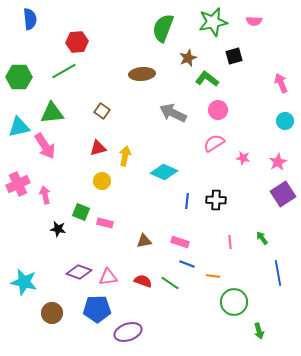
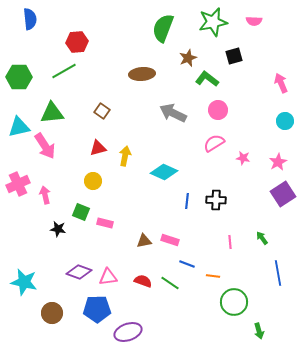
yellow circle at (102, 181): moved 9 px left
pink rectangle at (180, 242): moved 10 px left, 2 px up
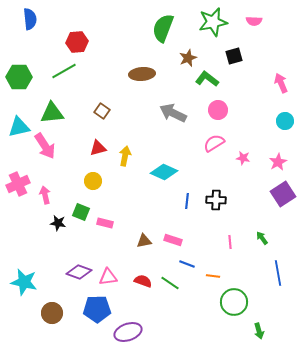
black star at (58, 229): moved 6 px up
pink rectangle at (170, 240): moved 3 px right
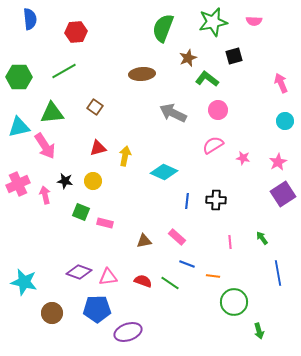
red hexagon at (77, 42): moved 1 px left, 10 px up
brown square at (102, 111): moved 7 px left, 4 px up
pink semicircle at (214, 143): moved 1 px left, 2 px down
black star at (58, 223): moved 7 px right, 42 px up
pink rectangle at (173, 240): moved 4 px right, 3 px up; rotated 24 degrees clockwise
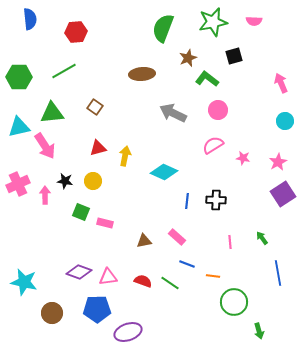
pink arrow at (45, 195): rotated 12 degrees clockwise
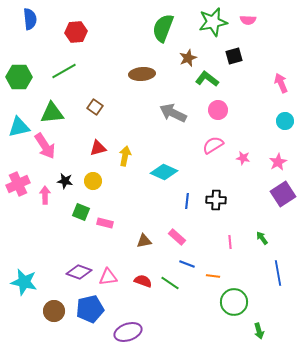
pink semicircle at (254, 21): moved 6 px left, 1 px up
blue pentagon at (97, 309): moved 7 px left; rotated 12 degrees counterclockwise
brown circle at (52, 313): moved 2 px right, 2 px up
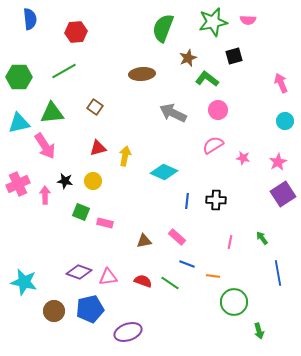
cyan triangle at (19, 127): moved 4 px up
pink line at (230, 242): rotated 16 degrees clockwise
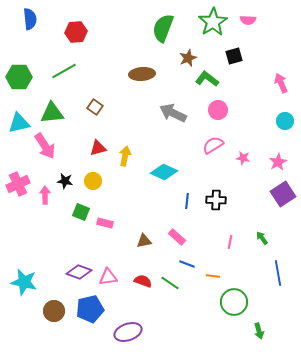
green star at (213, 22): rotated 20 degrees counterclockwise
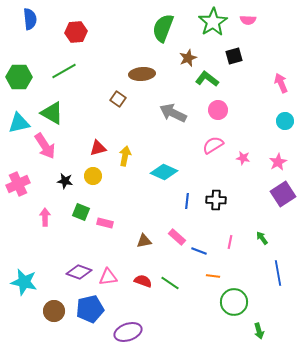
brown square at (95, 107): moved 23 px right, 8 px up
green triangle at (52, 113): rotated 35 degrees clockwise
yellow circle at (93, 181): moved 5 px up
pink arrow at (45, 195): moved 22 px down
blue line at (187, 264): moved 12 px right, 13 px up
